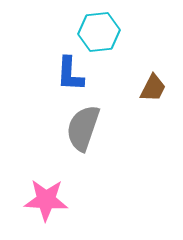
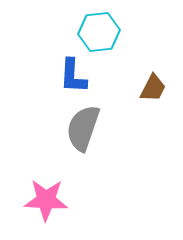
blue L-shape: moved 3 px right, 2 px down
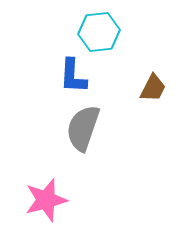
pink star: rotated 18 degrees counterclockwise
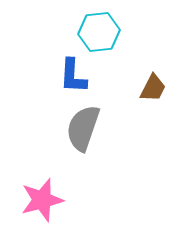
pink star: moved 4 px left
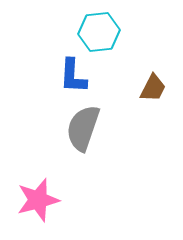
pink star: moved 4 px left
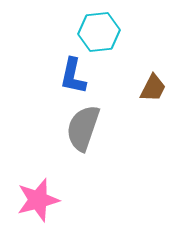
blue L-shape: rotated 9 degrees clockwise
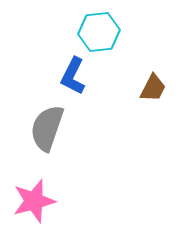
blue L-shape: rotated 15 degrees clockwise
gray semicircle: moved 36 px left
pink star: moved 4 px left, 1 px down
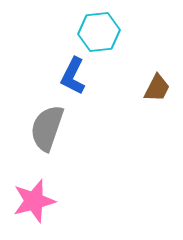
brown trapezoid: moved 4 px right
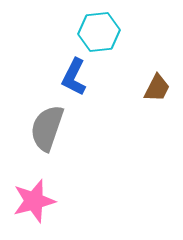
blue L-shape: moved 1 px right, 1 px down
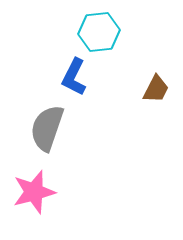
brown trapezoid: moved 1 px left, 1 px down
pink star: moved 9 px up
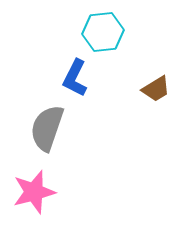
cyan hexagon: moved 4 px right
blue L-shape: moved 1 px right, 1 px down
brown trapezoid: rotated 32 degrees clockwise
